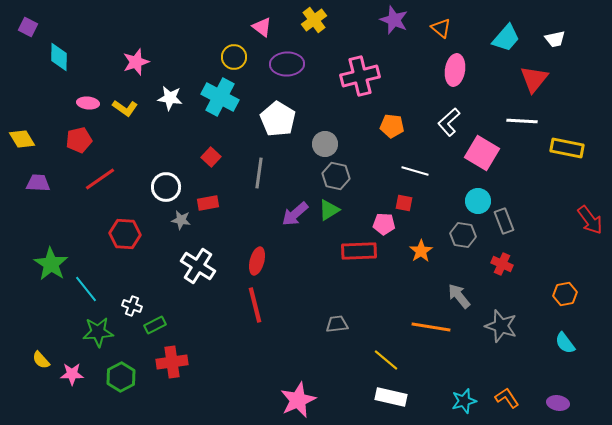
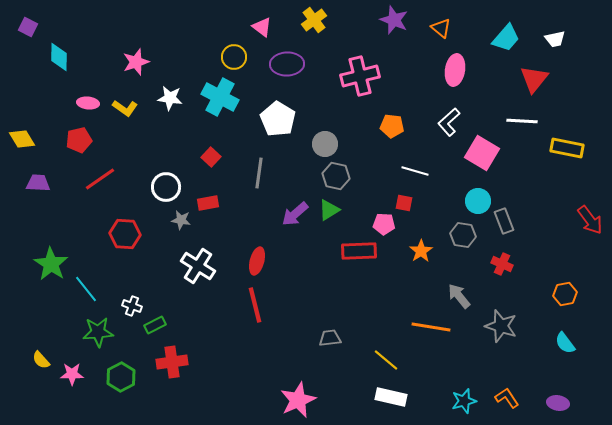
gray trapezoid at (337, 324): moved 7 px left, 14 px down
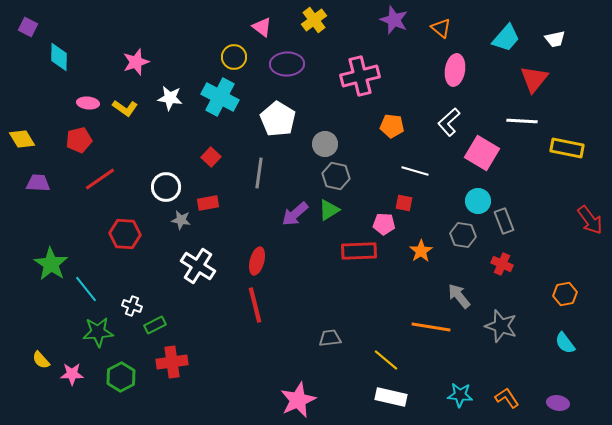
cyan star at (464, 401): moved 4 px left, 6 px up; rotated 20 degrees clockwise
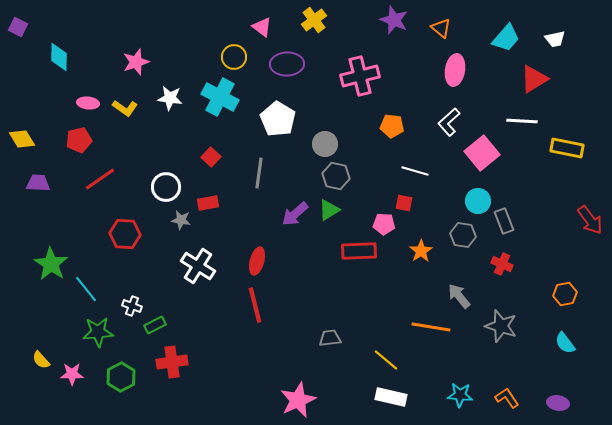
purple square at (28, 27): moved 10 px left
red triangle at (534, 79): rotated 20 degrees clockwise
pink square at (482, 153): rotated 20 degrees clockwise
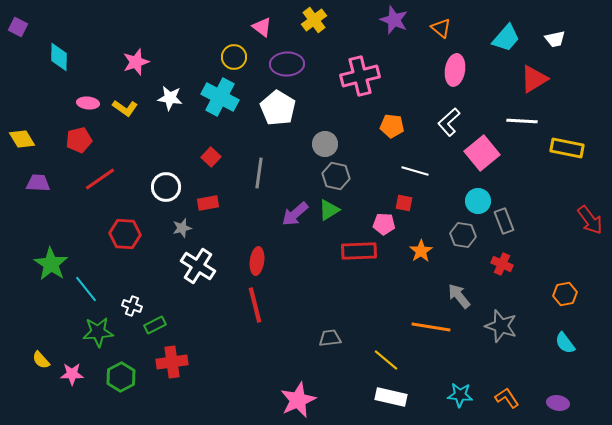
white pentagon at (278, 119): moved 11 px up
gray star at (181, 220): moved 1 px right, 8 px down; rotated 24 degrees counterclockwise
red ellipse at (257, 261): rotated 8 degrees counterclockwise
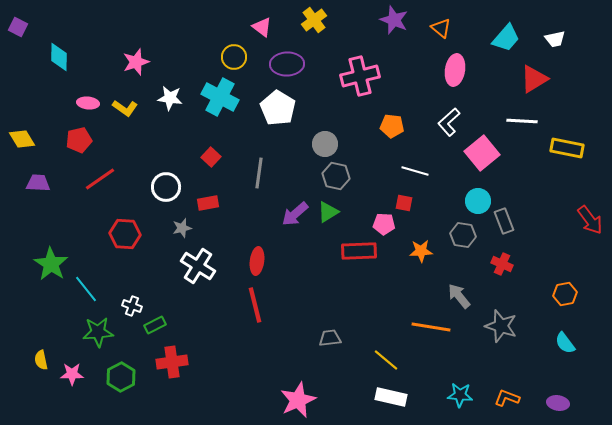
green triangle at (329, 210): moved 1 px left, 2 px down
orange star at (421, 251): rotated 30 degrees clockwise
yellow semicircle at (41, 360): rotated 30 degrees clockwise
orange L-shape at (507, 398): rotated 35 degrees counterclockwise
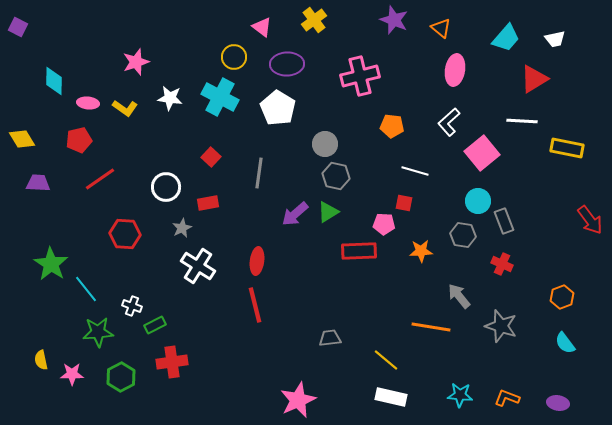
cyan diamond at (59, 57): moved 5 px left, 24 px down
gray star at (182, 228): rotated 12 degrees counterclockwise
orange hexagon at (565, 294): moved 3 px left, 3 px down; rotated 10 degrees counterclockwise
